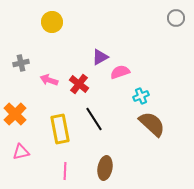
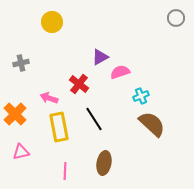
pink arrow: moved 18 px down
yellow rectangle: moved 1 px left, 2 px up
brown ellipse: moved 1 px left, 5 px up
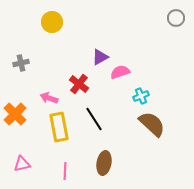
pink triangle: moved 1 px right, 12 px down
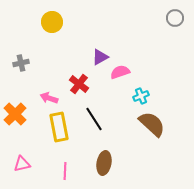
gray circle: moved 1 px left
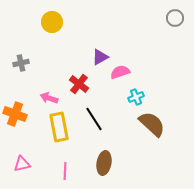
cyan cross: moved 5 px left, 1 px down
orange cross: rotated 25 degrees counterclockwise
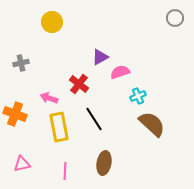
cyan cross: moved 2 px right, 1 px up
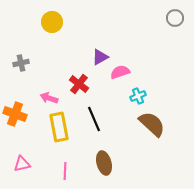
black line: rotated 10 degrees clockwise
brown ellipse: rotated 25 degrees counterclockwise
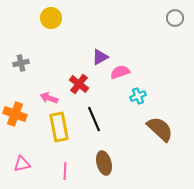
yellow circle: moved 1 px left, 4 px up
brown semicircle: moved 8 px right, 5 px down
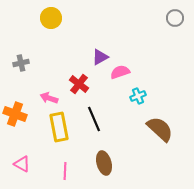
pink triangle: rotated 42 degrees clockwise
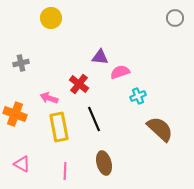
purple triangle: rotated 36 degrees clockwise
